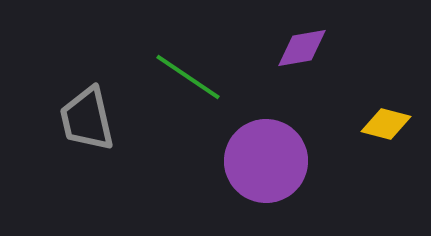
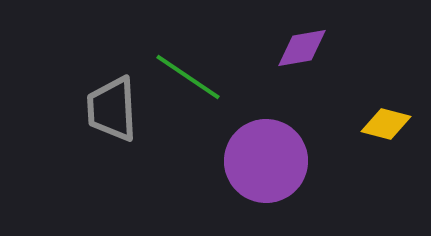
gray trapezoid: moved 25 px right, 10 px up; rotated 10 degrees clockwise
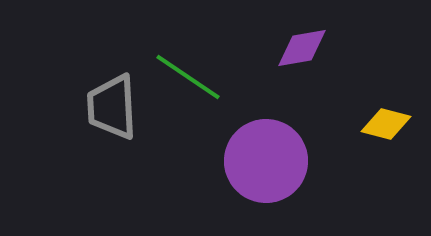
gray trapezoid: moved 2 px up
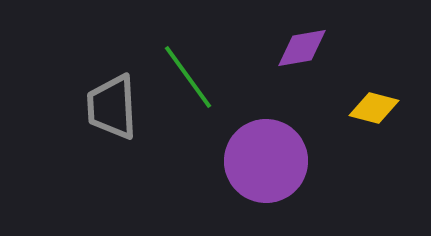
green line: rotated 20 degrees clockwise
yellow diamond: moved 12 px left, 16 px up
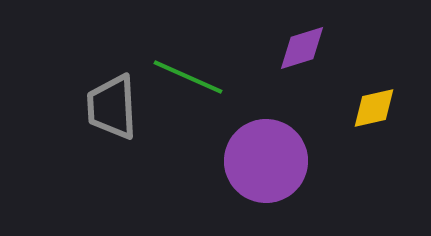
purple diamond: rotated 8 degrees counterclockwise
green line: rotated 30 degrees counterclockwise
yellow diamond: rotated 27 degrees counterclockwise
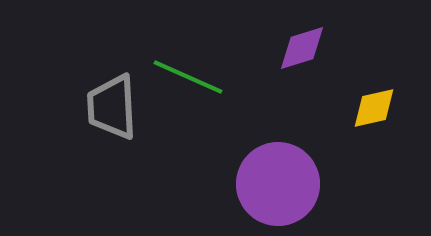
purple circle: moved 12 px right, 23 px down
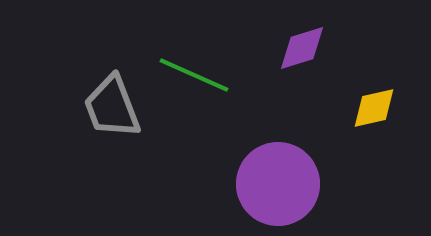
green line: moved 6 px right, 2 px up
gray trapezoid: rotated 18 degrees counterclockwise
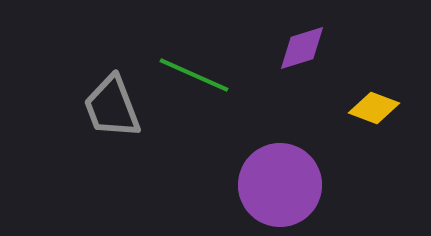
yellow diamond: rotated 33 degrees clockwise
purple circle: moved 2 px right, 1 px down
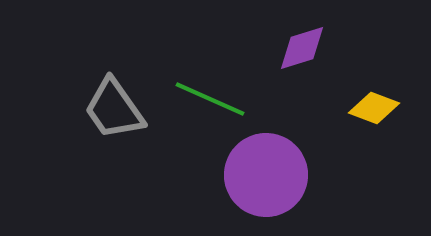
green line: moved 16 px right, 24 px down
gray trapezoid: moved 2 px right, 2 px down; rotated 14 degrees counterclockwise
purple circle: moved 14 px left, 10 px up
